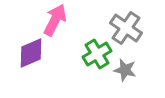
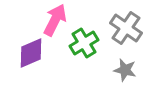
green cross: moved 13 px left, 11 px up
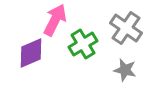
green cross: moved 1 px left, 1 px down
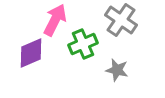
gray cross: moved 5 px left, 8 px up
green cross: rotated 8 degrees clockwise
gray star: moved 8 px left
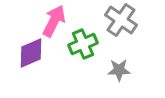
pink arrow: moved 1 px left, 1 px down
gray star: moved 2 px right; rotated 15 degrees counterclockwise
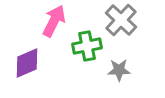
gray cross: rotated 8 degrees clockwise
green cross: moved 4 px right, 2 px down; rotated 12 degrees clockwise
purple diamond: moved 4 px left, 10 px down
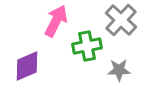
pink arrow: moved 2 px right
purple diamond: moved 3 px down
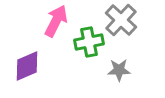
green cross: moved 2 px right, 4 px up
